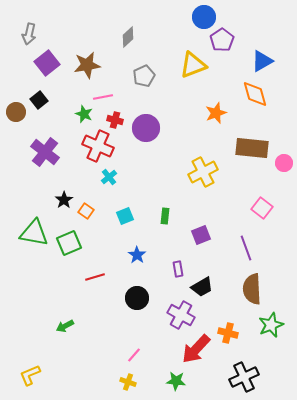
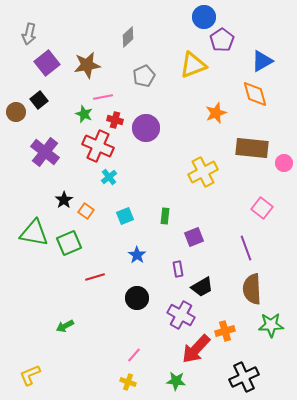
purple square at (201, 235): moved 7 px left, 2 px down
green star at (271, 325): rotated 20 degrees clockwise
orange cross at (228, 333): moved 3 px left, 2 px up; rotated 30 degrees counterclockwise
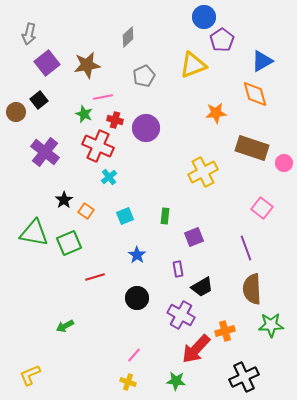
orange star at (216, 113): rotated 15 degrees clockwise
brown rectangle at (252, 148): rotated 12 degrees clockwise
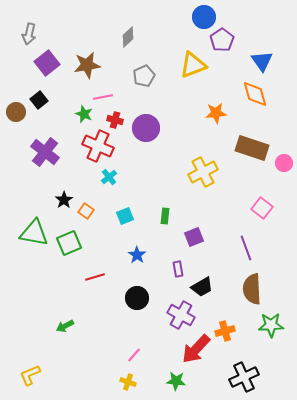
blue triangle at (262, 61): rotated 35 degrees counterclockwise
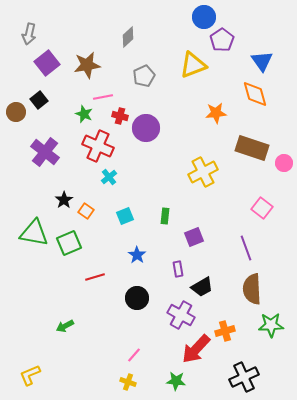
red cross at (115, 120): moved 5 px right, 4 px up
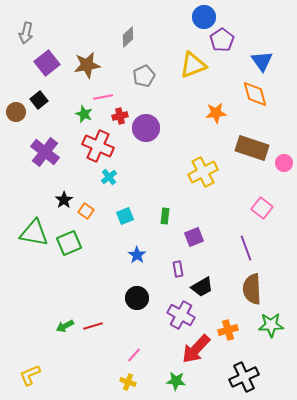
gray arrow at (29, 34): moved 3 px left, 1 px up
red cross at (120, 116): rotated 28 degrees counterclockwise
red line at (95, 277): moved 2 px left, 49 px down
orange cross at (225, 331): moved 3 px right, 1 px up
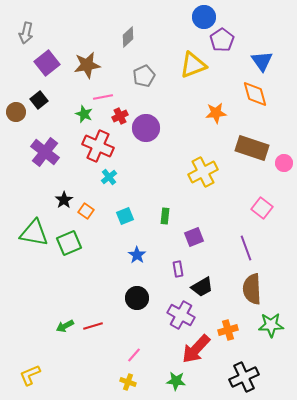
red cross at (120, 116): rotated 14 degrees counterclockwise
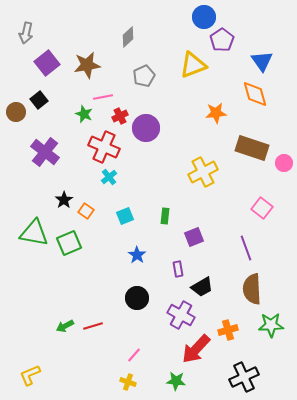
red cross at (98, 146): moved 6 px right, 1 px down
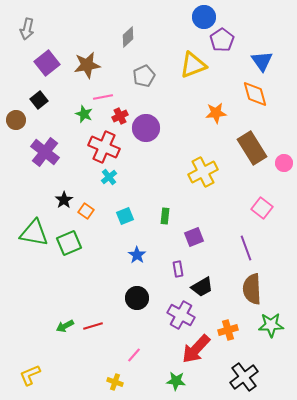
gray arrow at (26, 33): moved 1 px right, 4 px up
brown circle at (16, 112): moved 8 px down
brown rectangle at (252, 148): rotated 40 degrees clockwise
black cross at (244, 377): rotated 12 degrees counterclockwise
yellow cross at (128, 382): moved 13 px left
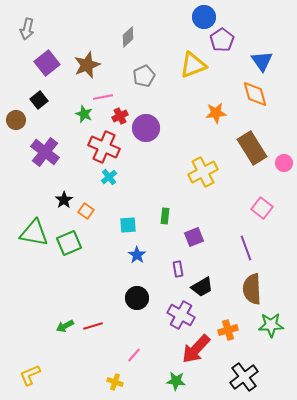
brown star at (87, 65): rotated 12 degrees counterclockwise
cyan square at (125, 216): moved 3 px right, 9 px down; rotated 18 degrees clockwise
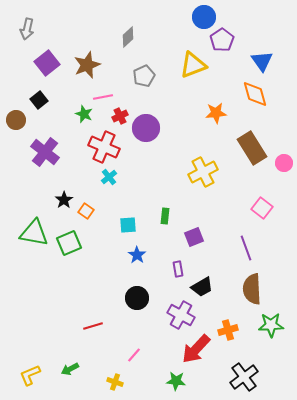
green arrow at (65, 326): moved 5 px right, 43 px down
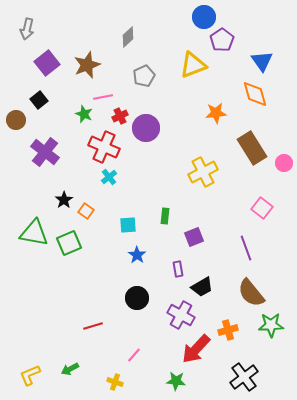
brown semicircle at (252, 289): moved 1 px left, 4 px down; rotated 36 degrees counterclockwise
